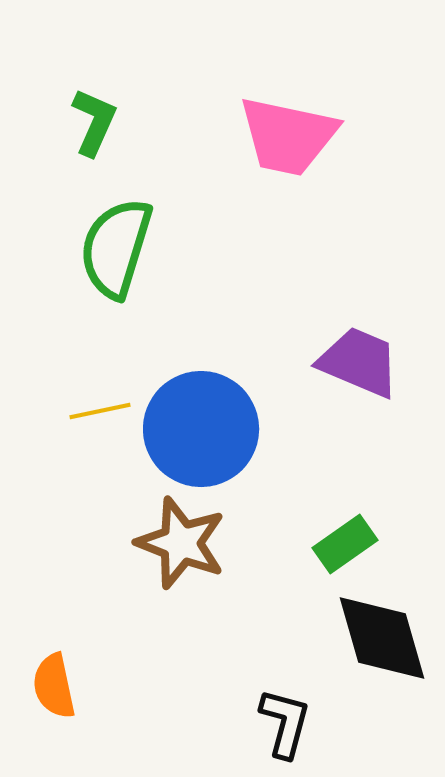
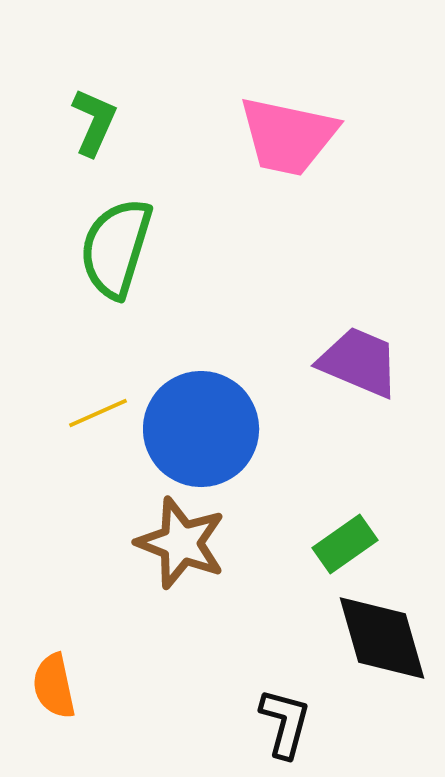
yellow line: moved 2 px left, 2 px down; rotated 12 degrees counterclockwise
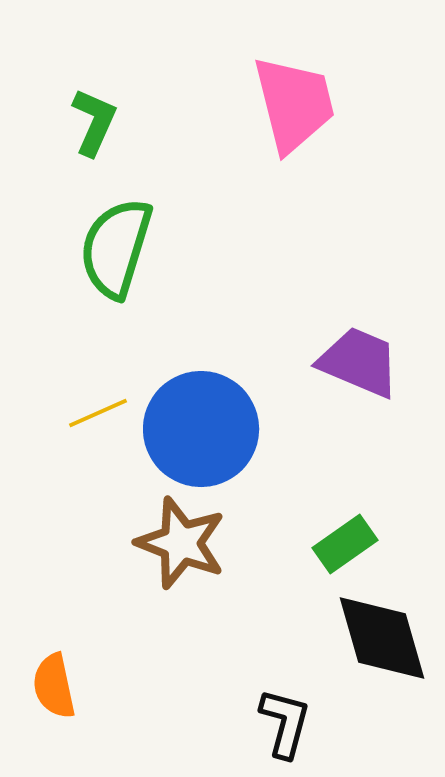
pink trapezoid: moved 6 px right, 32 px up; rotated 116 degrees counterclockwise
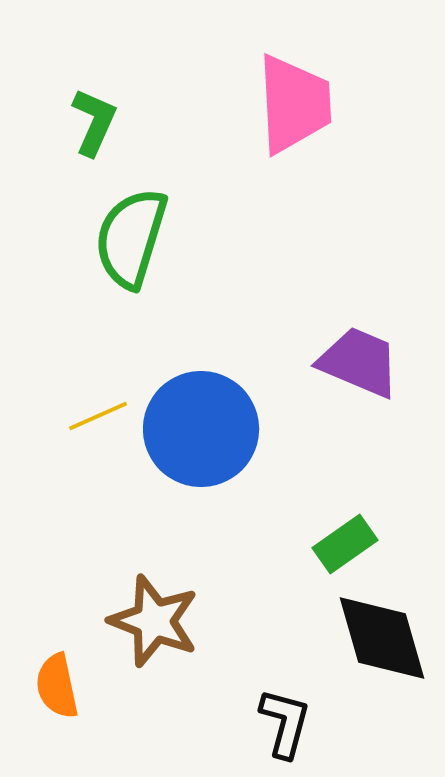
pink trapezoid: rotated 11 degrees clockwise
green semicircle: moved 15 px right, 10 px up
yellow line: moved 3 px down
brown star: moved 27 px left, 78 px down
orange semicircle: moved 3 px right
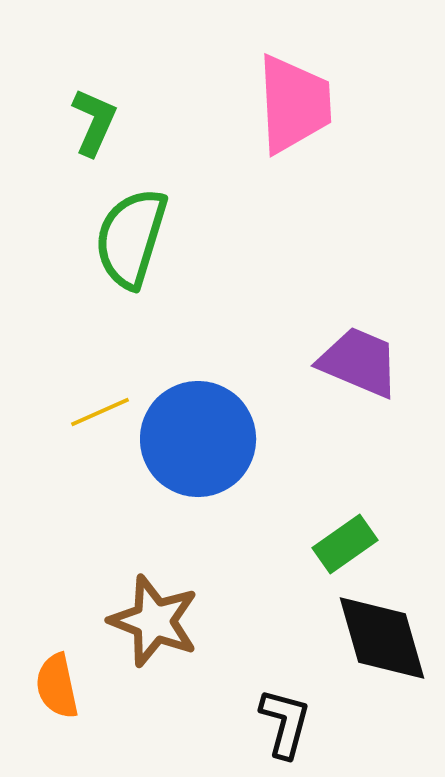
yellow line: moved 2 px right, 4 px up
blue circle: moved 3 px left, 10 px down
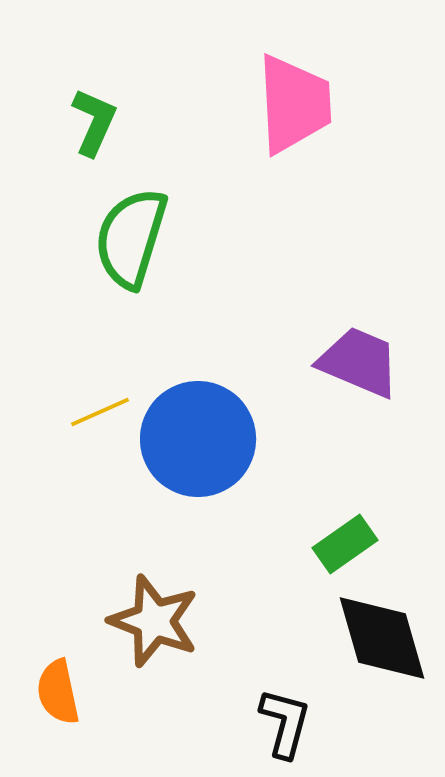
orange semicircle: moved 1 px right, 6 px down
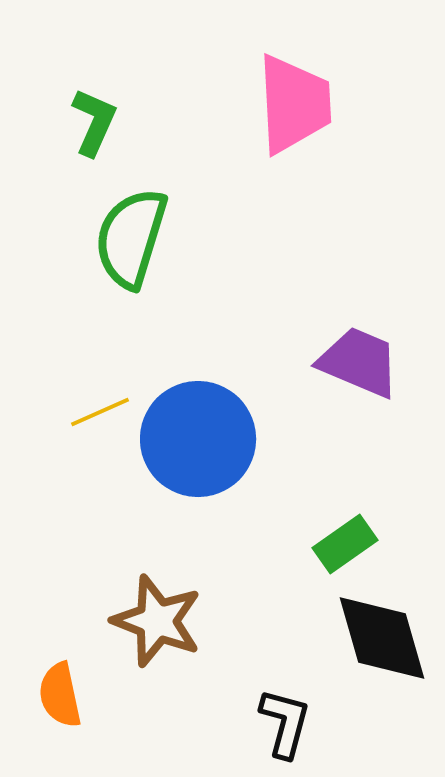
brown star: moved 3 px right
orange semicircle: moved 2 px right, 3 px down
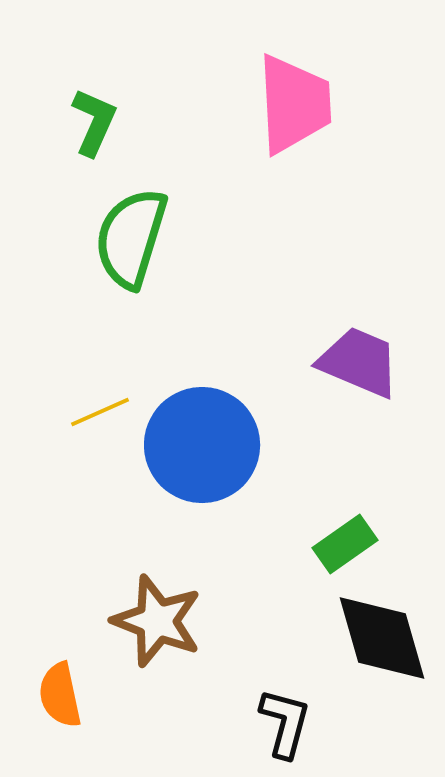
blue circle: moved 4 px right, 6 px down
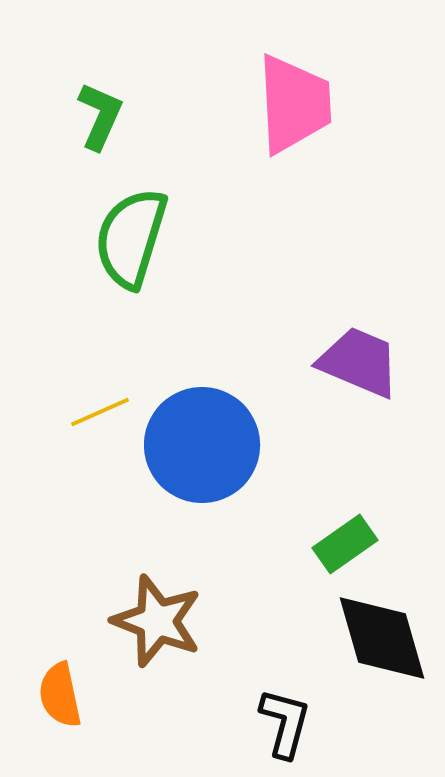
green L-shape: moved 6 px right, 6 px up
